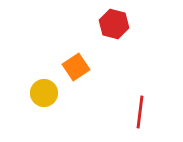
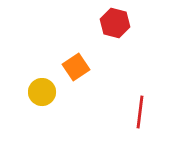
red hexagon: moved 1 px right, 1 px up
yellow circle: moved 2 px left, 1 px up
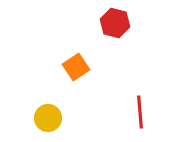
yellow circle: moved 6 px right, 26 px down
red line: rotated 12 degrees counterclockwise
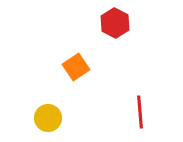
red hexagon: rotated 12 degrees clockwise
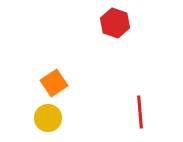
red hexagon: rotated 8 degrees counterclockwise
orange square: moved 22 px left, 16 px down
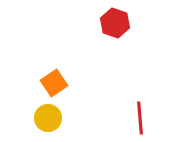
red line: moved 6 px down
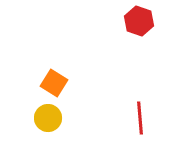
red hexagon: moved 24 px right, 2 px up
orange square: rotated 24 degrees counterclockwise
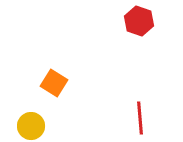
yellow circle: moved 17 px left, 8 px down
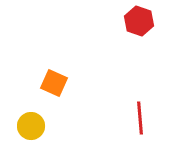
orange square: rotated 8 degrees counterclockwise
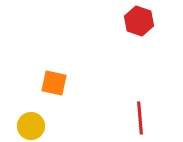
orange square: rotated 12 degrees counterclockwise
